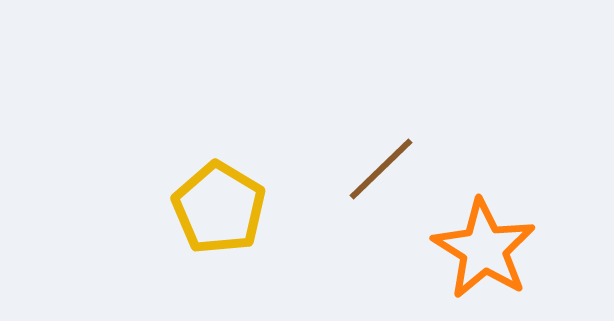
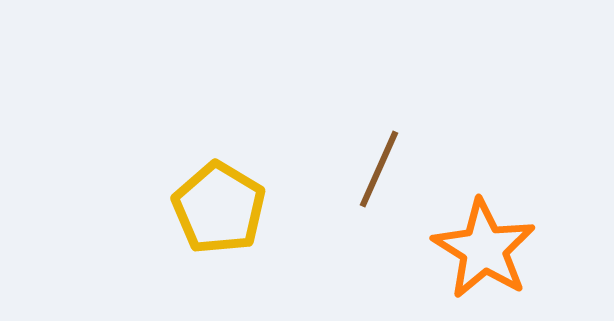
brown line: moved 2 px left; rotated 22 degrees counterclockwise
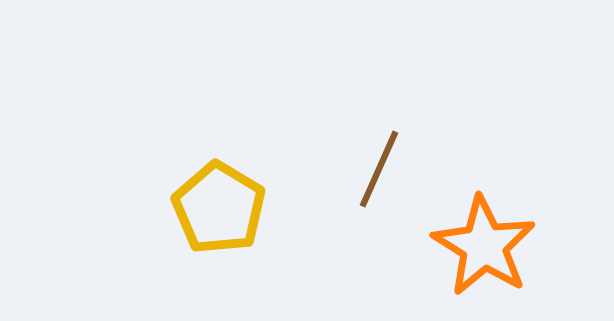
orange star: moved 3 px up
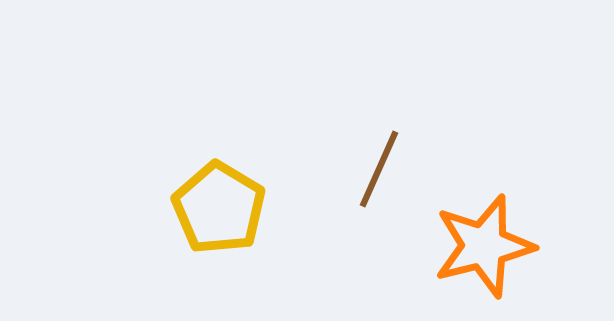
orange star: rotated 26 degrees clockwise
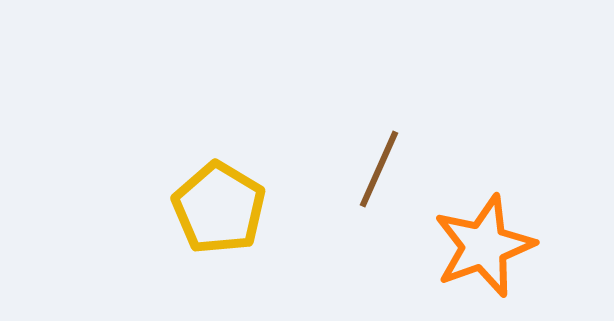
orange star: rotated 6 degrees counterclockwise
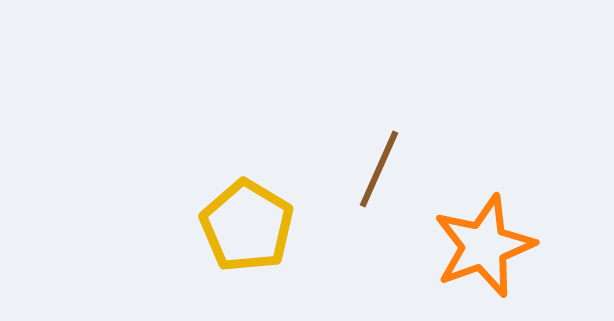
yellow pentagon: moved 28 px right, 18 px down
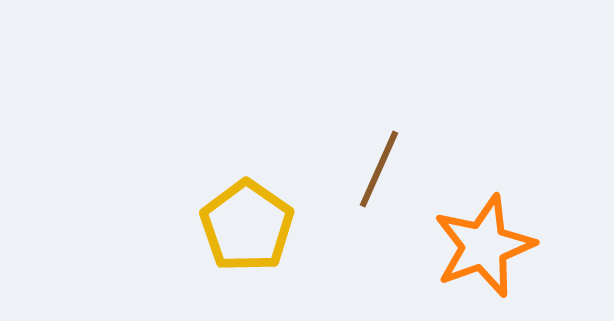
yellow pentagon: rotated 4 degrees clockwise
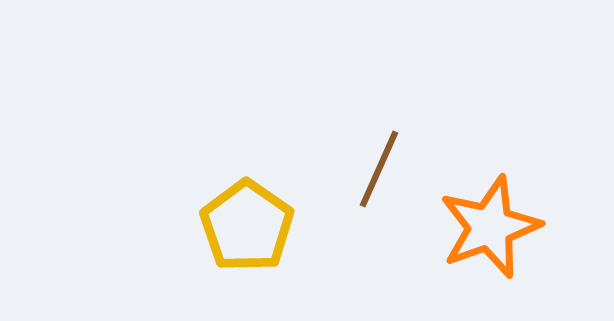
orange star: moved 6 px right, 19 px up
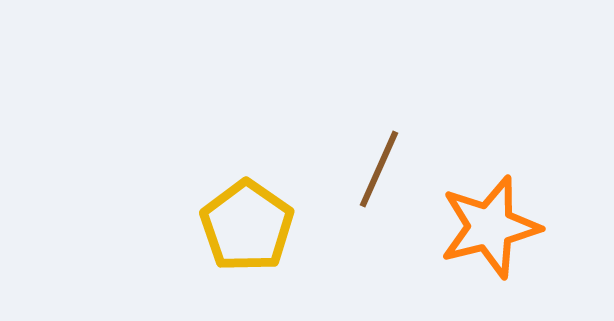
orange star: rotated 6 degrees clockwise
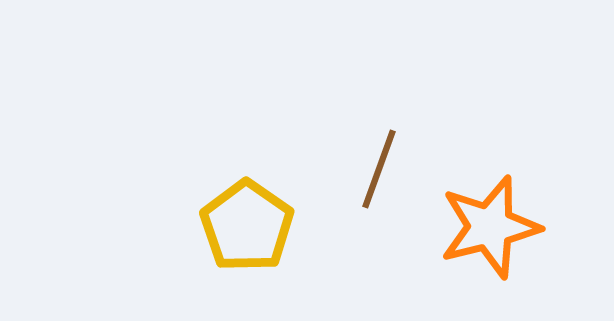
brown line: rotated 4 degrees counterclockwise
